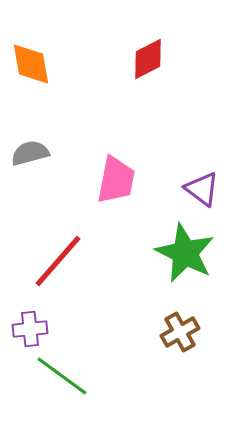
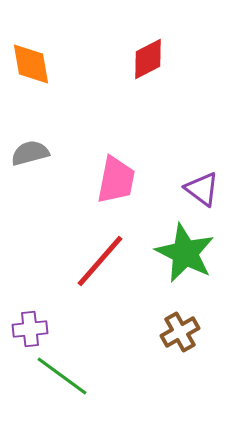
red line: moved 42 px right
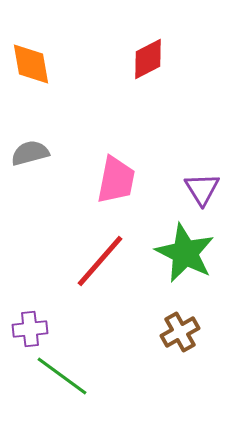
purple triangle: rotated 21 degrees clockwise
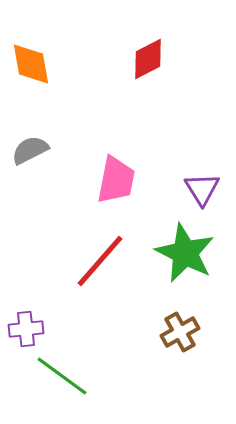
gray semicircle: moved 3 px up; rotated 12 degrees counterclockwise
purple cross: moved 4 px left
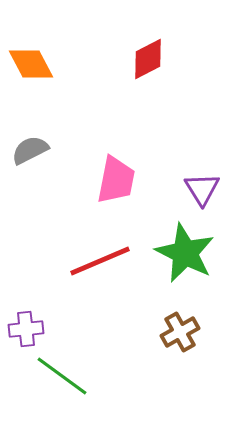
orange diamond: rotated 18 degrees counterclockwise
red line: rotated 26 degrees clockwise
